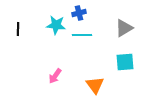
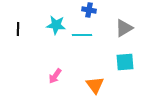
blue cross: moved 10 px right, 3 px up; rotated 24 degrees clockwise
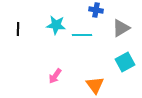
blue cross: moved 7 px right
gray triangle: moved 3 px left
cyan square: rotated 24 degrees counterclockwise
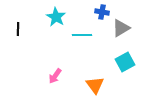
blue cross: moved 6 px right, 2 px down
cyan star: moved 8 px up; rotated 24 degrees clockwise
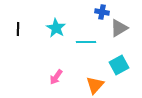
cyan star: moved 11 px down
gray triangle: moved 2 px left
cyan line: moved 4 px right, 7 px down
cyan square: moved 6 px left, 3 px down
pink arrow: moved 1 px right, 1 px down
orange triangle: rotated 18 degrees clockwise
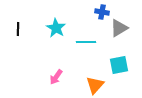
cyan square: rotated 18 degrees clockwise
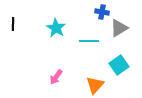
black line: moved 5 px left, 5 px up
cyan line: moved 3 px right, 1 px up
cyan square: rotated 24 degrees counterclockwise
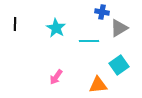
black line: moved 2 px right
orange triangle: moved 3 px right; rotated 42 degrees clockwise
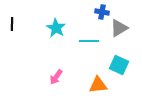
black line: moved 3 px left
cyan square: rotated 30 degrees counterclockwise
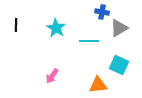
black line: moved 4 px right, 1 px down
pink arrow: moved 4 px left, 1 px up
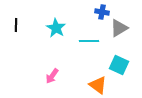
orange triangle: rotated 42 degrees clockwise
